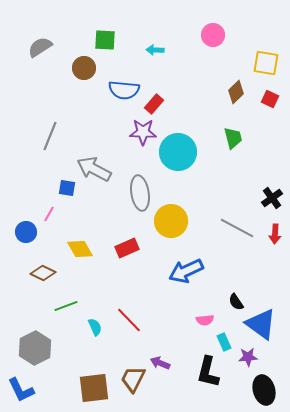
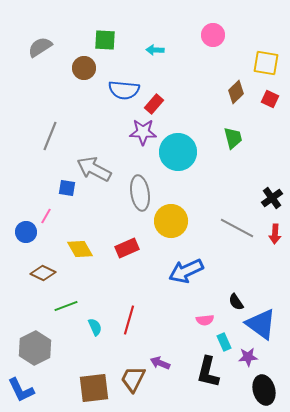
pink line at (49, 214): moved 3 px left, 2 px down
red line at (129, 320): rotated 60 degrees clockwise
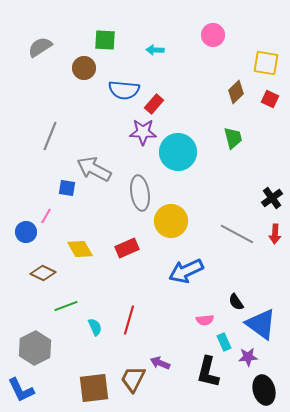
gray line at (237, 228): moved 6 px down
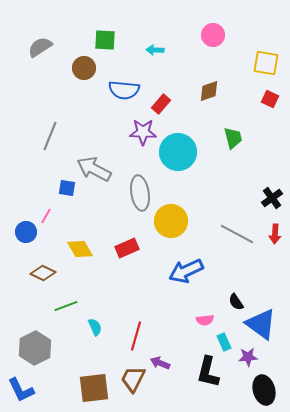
brown diamond at (236, 92): moved 27 px left, 1 px up; rotated 25 degrees clockwise
red rectangle at (154, 104): moved 7 px right
red line at (129, 320): moved 7 px right, 16 px down
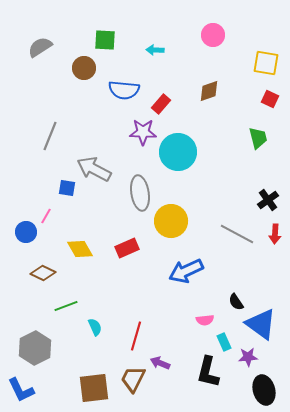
green trapezoid at (233, 138): moved 25 px right
black cross at (272, 198): moved 4 px left, 2 px down
